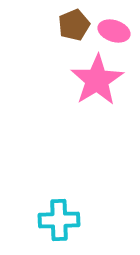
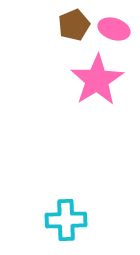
pink ellipse: moved 2 px up
cyan cross: moved 7 px right
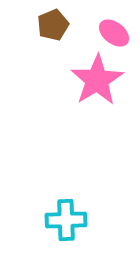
brown pentagon: moved 21 px left
pink ellipse: moved 4 px down; rotated 20 degrees clockwise
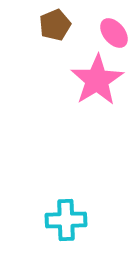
brown pentagon: moved 2 px right
pink ellipse: rotated 12 degrees clockwise
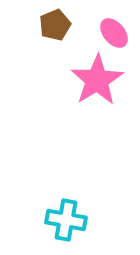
cyan cross: rotated 12 degrees clockwise
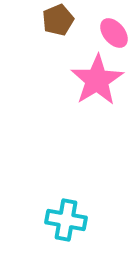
brown pentagon: moved 3 px right, 5 px up
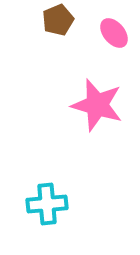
pink star: moved 25 px down; rotated 24 degrees counterclockwise
cyan cross: moved 19 px left, 16 px up; rotated 15 degrees counterclockwise
